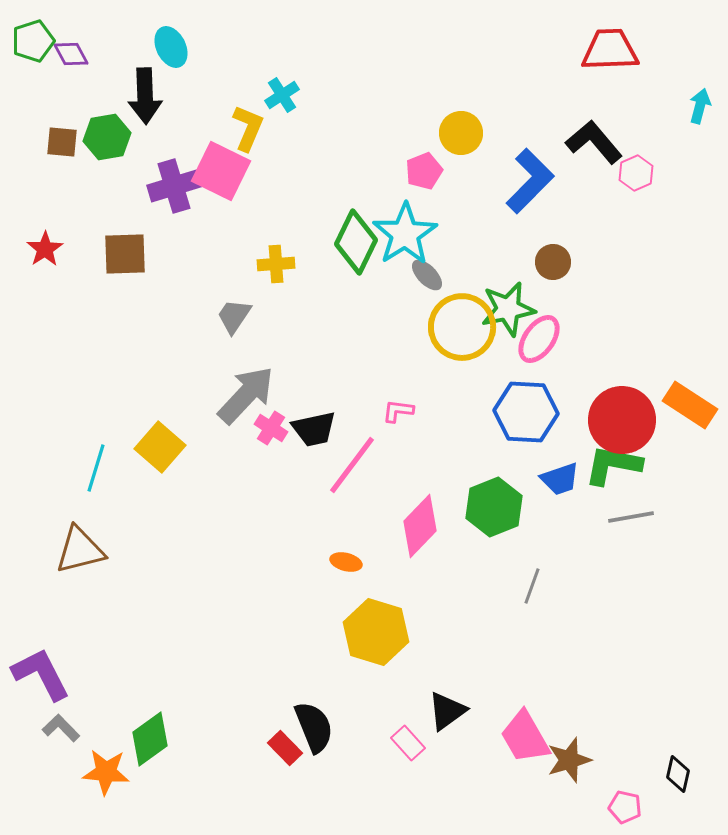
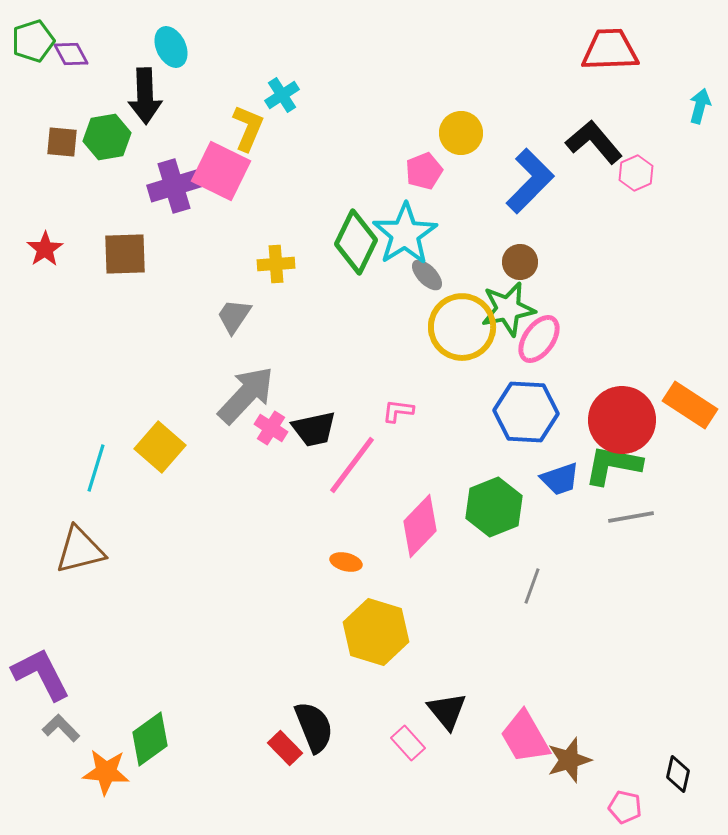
brown circle at (553, 262): moved 33 px left
black triangle at (447, 711): rotated 33 degrees counterclockwise
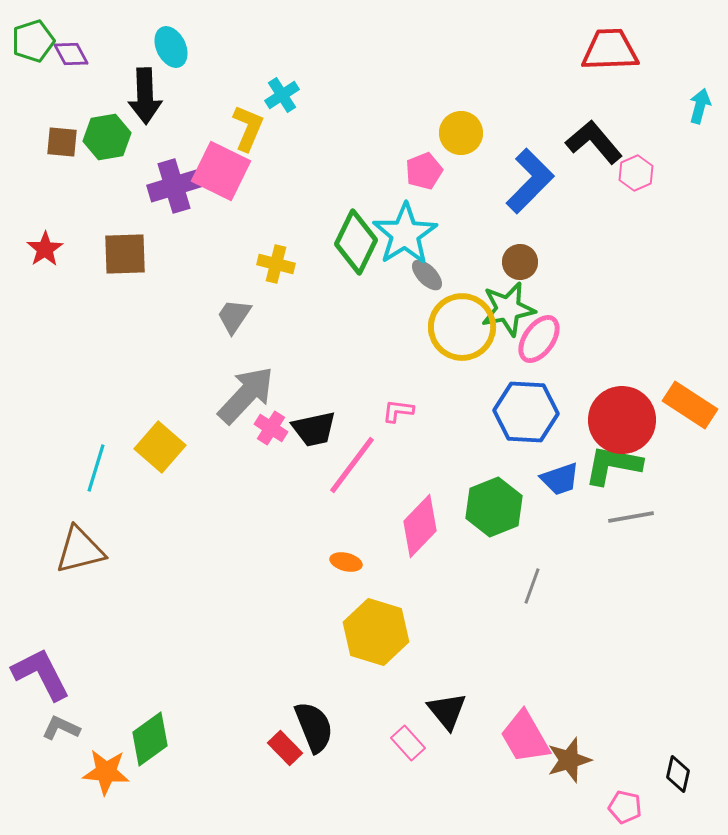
yellow cross at (276, 264): rotated 18 degrees clockwise
gray L-shape at (61, 728): rotated 21 degrees counterclockwise
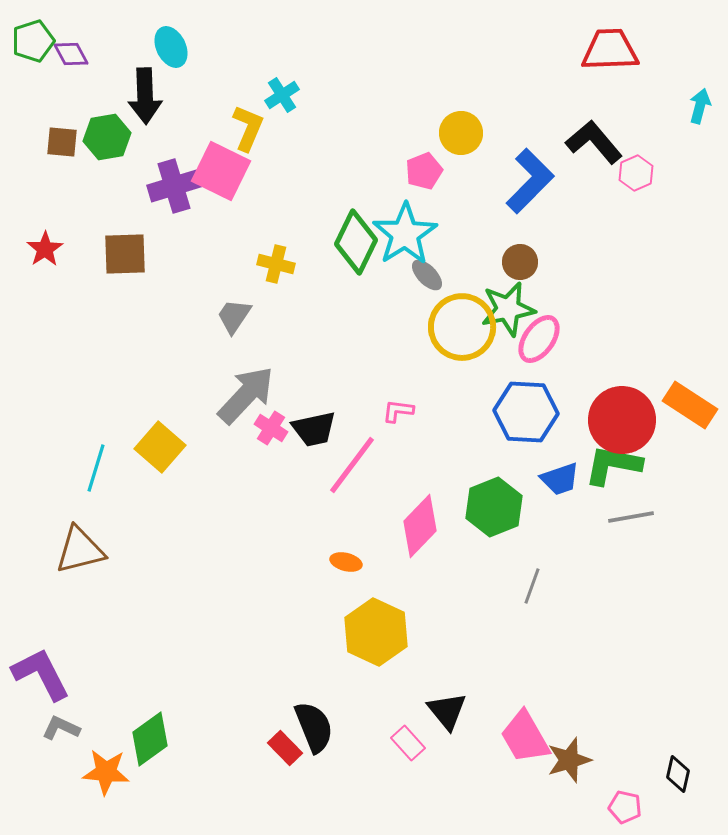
yellow hexagon at (376, 632): rotated 8 degrees clockwise
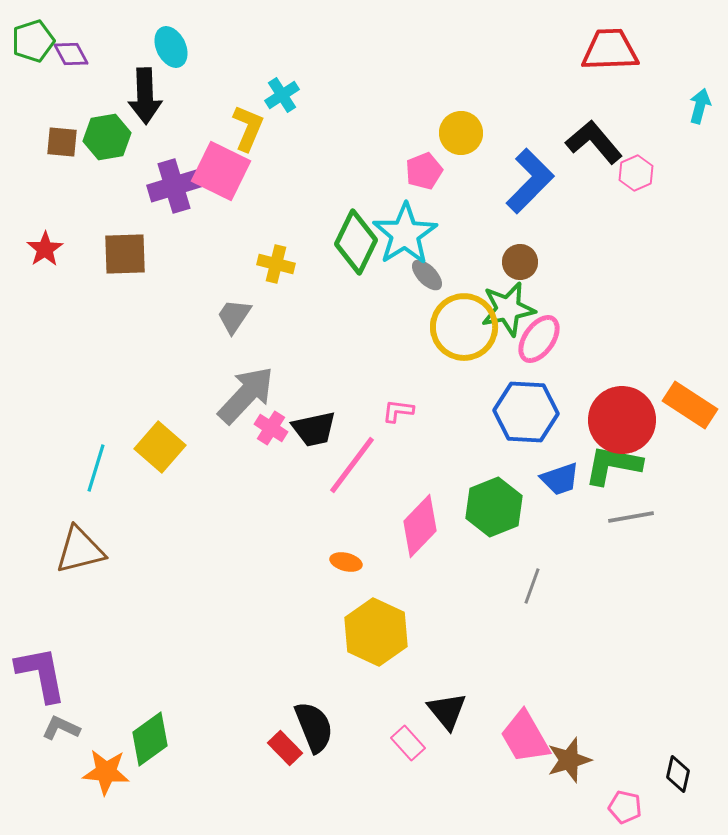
yellow circle at (462, 327): moved 2 px right
purple L-shape at (41, 674): rotated 16 degrees clockwise
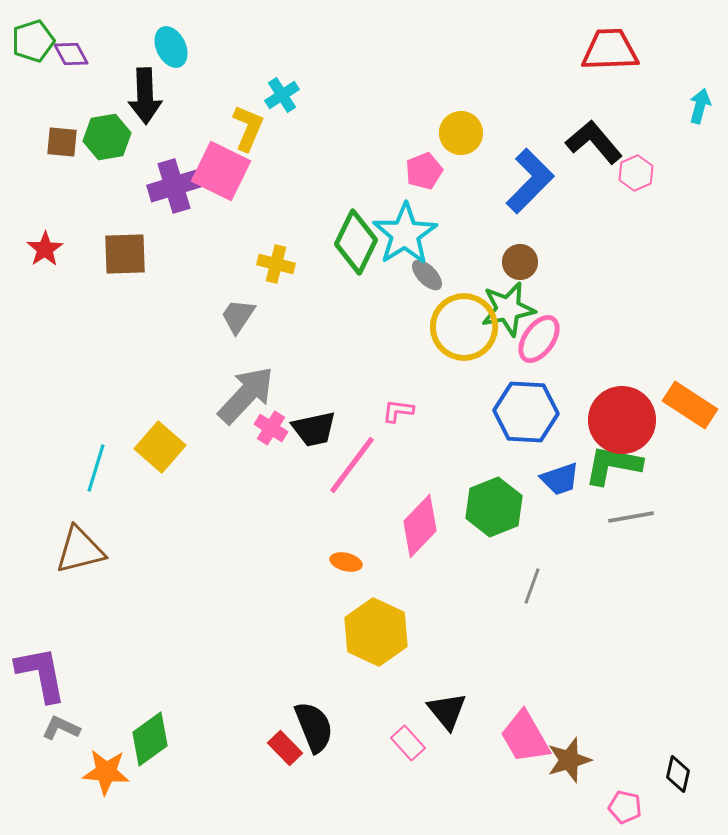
gray trapezoid at (234, 316): moved 4 px right
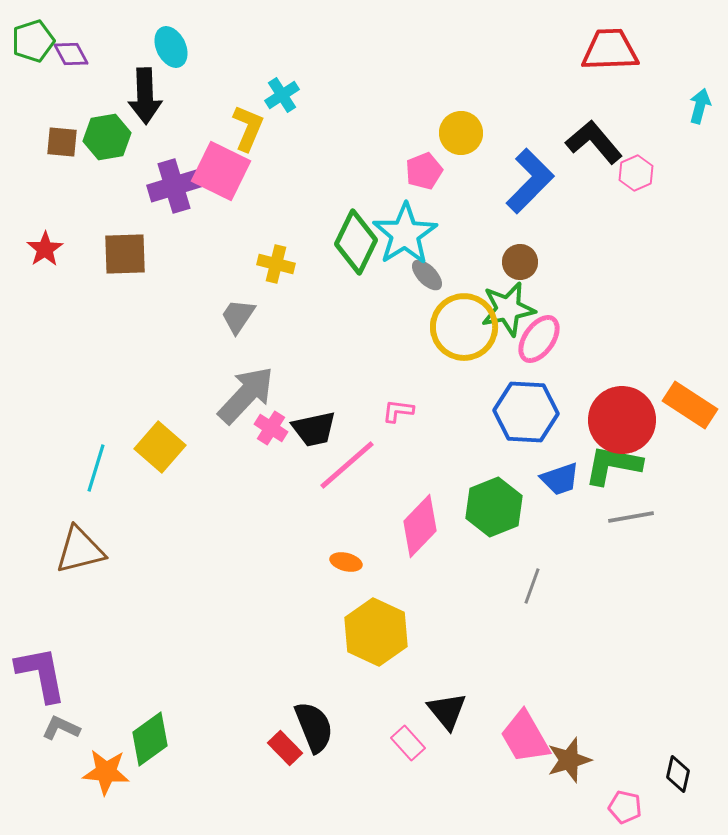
pink line at (352, 465): moved 5 px left; rotated 12 degrees clockwise
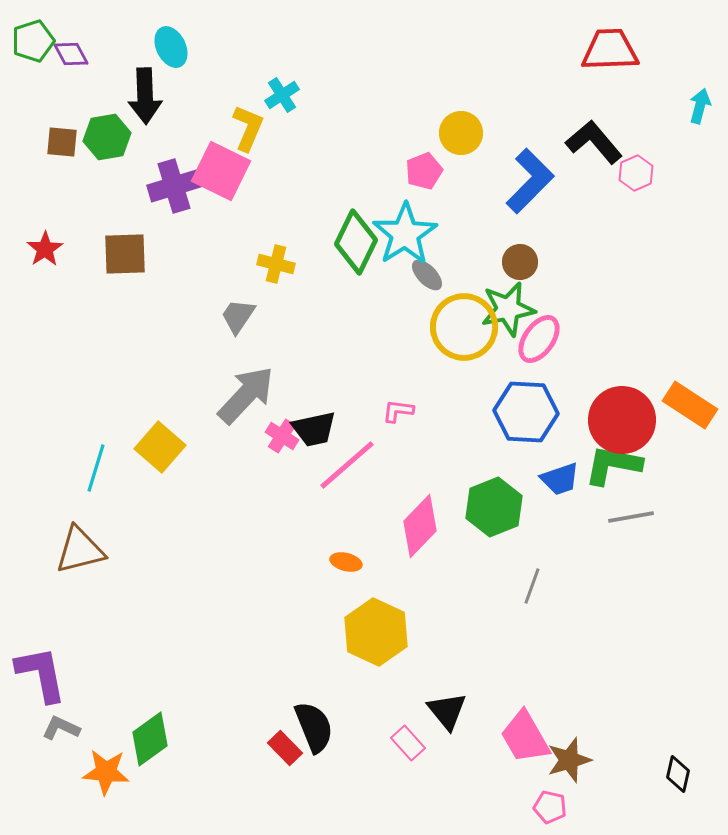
pink cross at (271, 428): moved 11 px right, 8 px down
pink pentagon at (625, 807): moved 75 px left
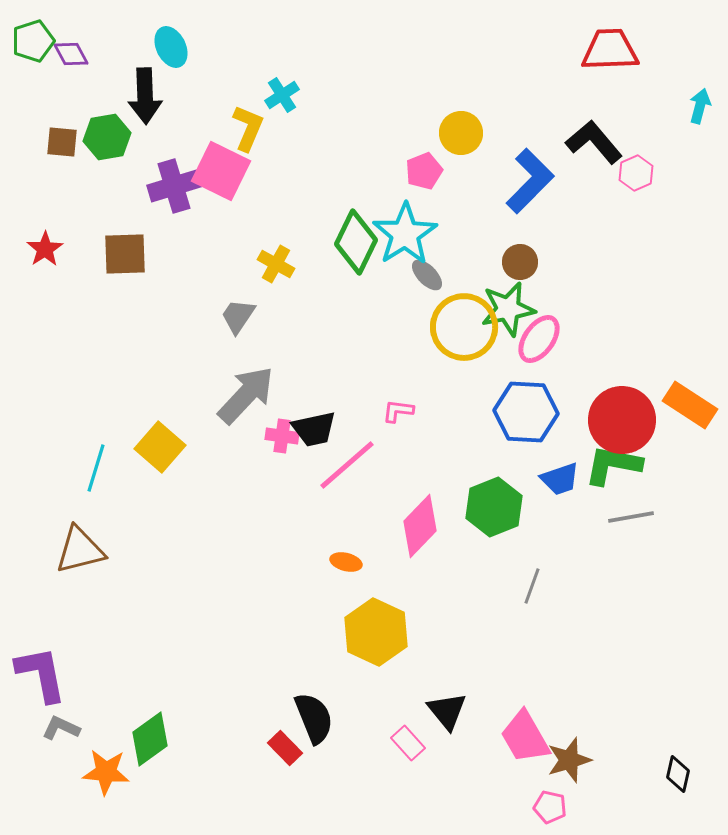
yellow cross at (276, 264): rotated 15 degrees clockwise
pink cross at (282, 436): rotated 24 degrees counterclockwise
black semicircle at (314, 727): moved 9 px up
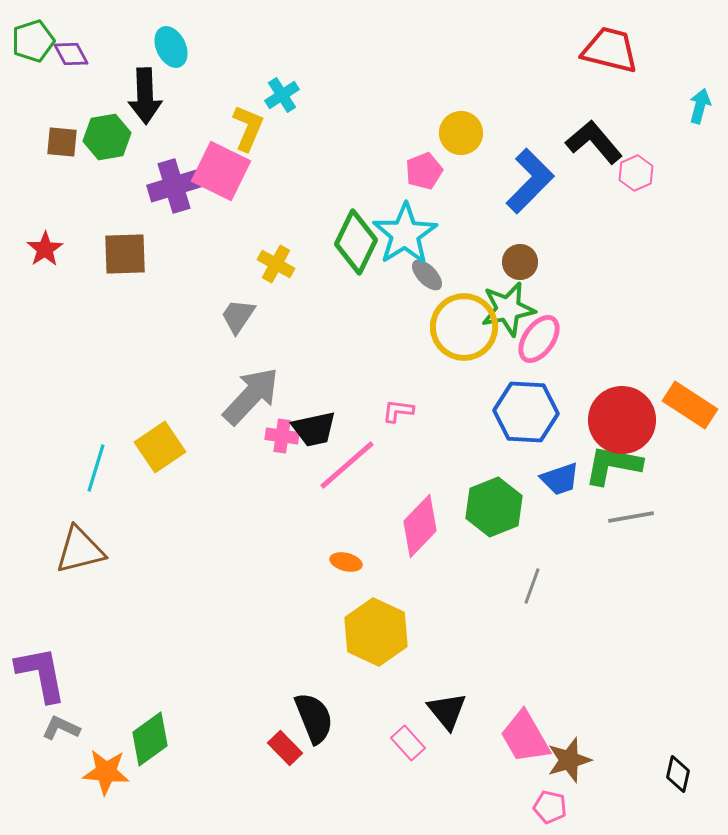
red trapezoid at (610, 50): rotated 16 degrees clockwise
gray arrow at (246, 395): moved 5 px right, 1 px down
yellow square at (160, 447): rotated 15 degrees clockwise
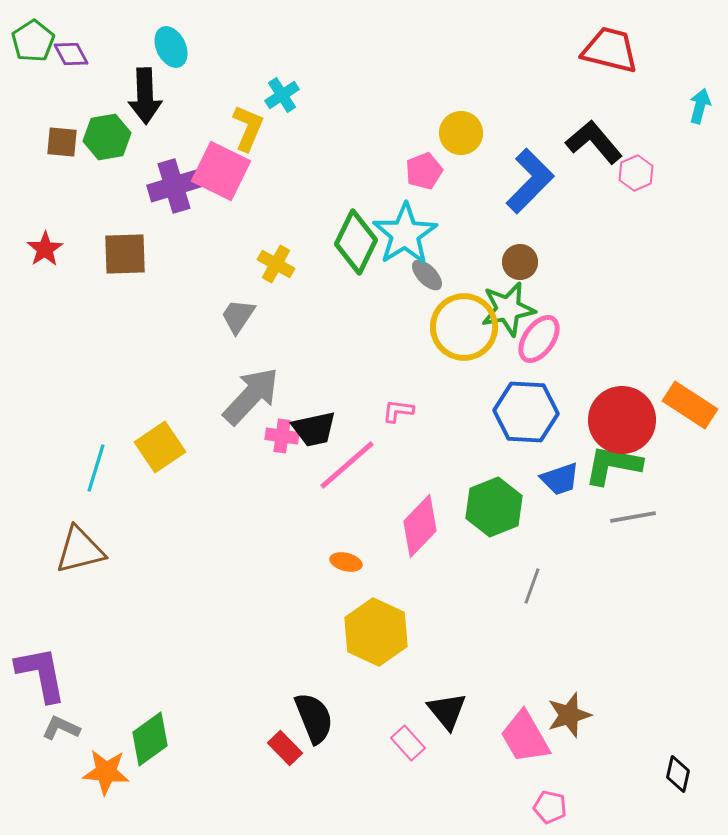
green pentagon at (33, 41): rotated 15 degrees counterclockwise
gray line at (631, 517): moved 2 px right
brown star at (569, 760): moved 45 px up
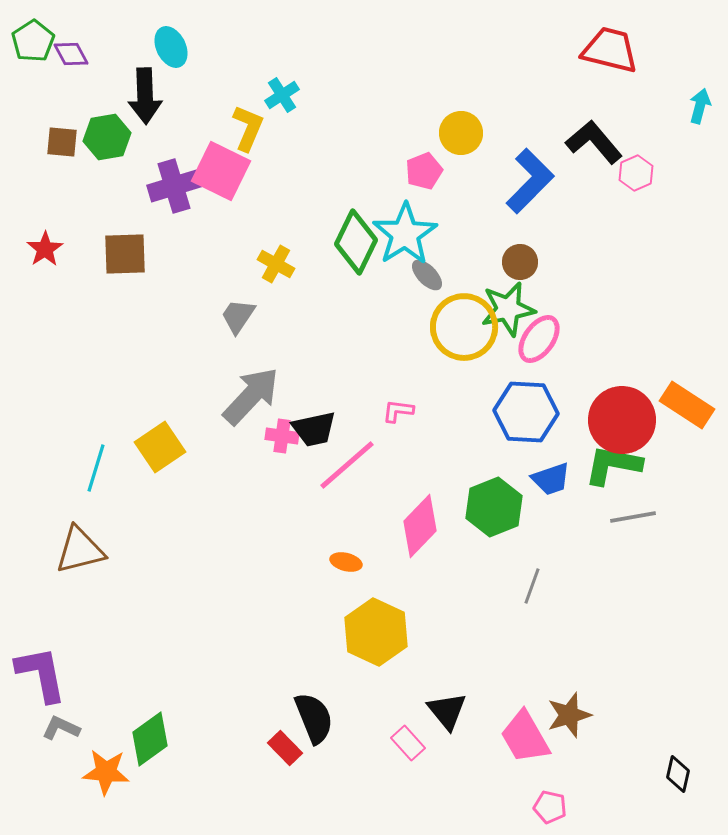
orange rectangle at (690, 405): moved 3 px left
blue trapezoid at (560, 479): moved 9 px left
